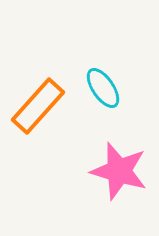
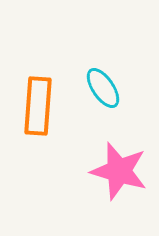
orange rectangle: rotated 38 degrees counterclockwise
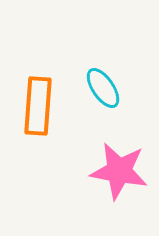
pink star: rotated 6 degrees counterclockwise
